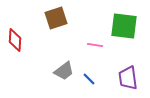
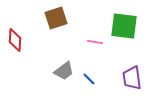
pink line: moved 3 px up
purple trapezoid: moved 4 px right
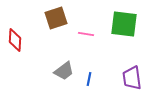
green square: moved 2 px up
pink line: moved 9 px left, 8 px up
blue line: rotated 56 degrees clockwise
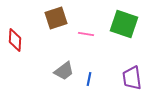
green square: rotated 12 degrees clockwise
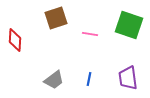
green square: moved 5 px right, 1 px down
pink line: moved 4 px right
gray trapezoid: moved 10 px left, 9 px down
purple trapezoid: moved 4 px left
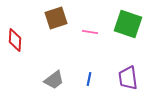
green square: moved 1 px left, 1 px up
pink line: moved 2 px up
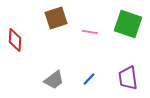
blue line: rotated 32 degrees clockwise
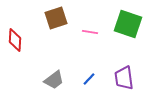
purple trapezoid: moved 4 px left
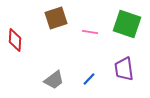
green square: moved 1 px left
purple trapezoid: moved 9 px up
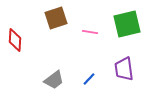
green square: rotated 32 degrees counterclockwise
